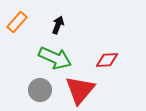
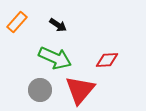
black arrow: rotated 102 degrees clockwise
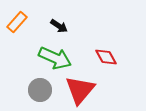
black arrow: moved 1 px right, 1 px down
red diamond: moved 1 px left, 3 px up; rotated 65 degrees clockwise
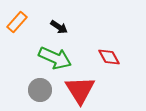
black arrow: moved 1 px down
red diamond: moved 3 px right
red triangle: rotated 12 degrees counterclockwise
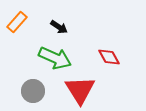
gray circle: moved 7 px left, 1 px down
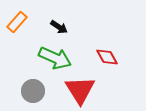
red diamond: moved 2 px left
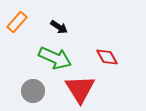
red triangle: moved 1 px up
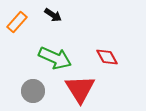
black arrow: moved 6 px left, 12 px up
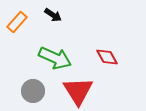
red triangle: moved 2 px left, 2 px down
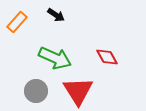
black arrow: moved 3 px right
gray circle: moved 3 px right
